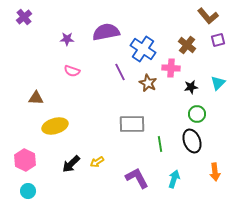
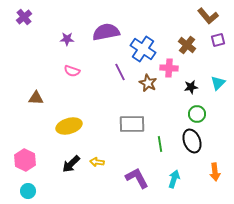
pink cross: moved 2 px left
yellow ellipse: moved 14 px right
yellow arrow: rotated 40 degrees clockwise
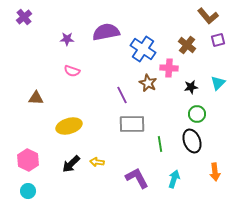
purple line: moved 2 px right, 23 px down
pink hexagon: moved 3 px right
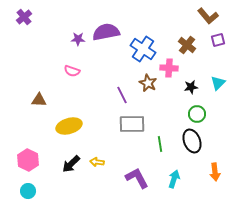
purple star: moved 11 px right
brown triangle: moved 3 px right, 2 px down
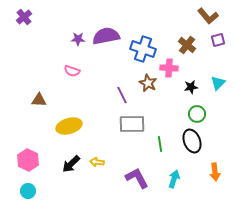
purple semicircle: moved 4 px down
blue cross: rotated 15 degrees counterclockwise
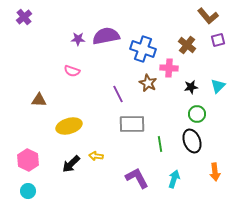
cyan triangle: moved 3 px down
purple line: moved 4 px left, 1 px up
yellow arrow: moved 1 px left, 6 px up
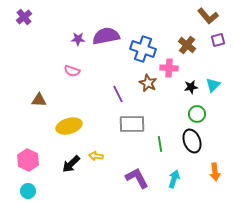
cyan triangle: moved 5 px left, 1 px up
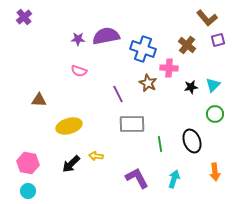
brown L-shape: moved 1 px left, 2 px down
pink semicircle: moved 7 px right
green circle: moved 18 px right
pink hexagon: moved 3 px down; rotated 15 degrees counterclockwise
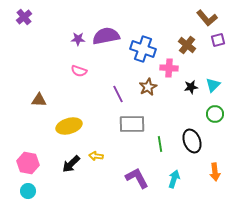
brown star: moved 4 px down; rotated 18 degrees clockwise
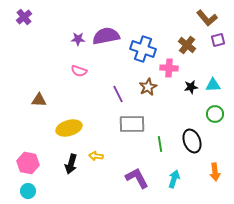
cyan triangle: rotated 42 degrees clockwise
yellow ellipse: moved 2 px down
black arrow: rotated 30 degrees counterclockwise
